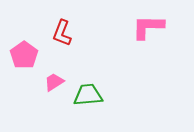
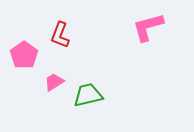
pink L-shape: rotated 16 degrees counterclockwise
red L-shape: moved 2 px left, 2 px down
green trapezoid: rotated 8 degrees counterclockwise
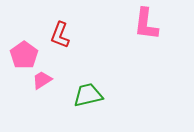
pink L-shape: moved 2 px left, 3 px up; rotated 68 degrees counterclockwise
pink trapezoid: moved 12 px left, 2 px up
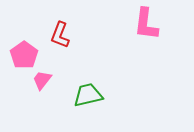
pink trapezoid: rotated 20 degrees counterclockwise
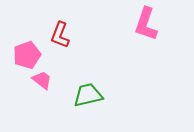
pink L-shape: rotated 12 degrees clockwise
pink pentagon: moved 3 px right; rotated 16 degrees clockwise
pink trapezoid: rotated 90 degrees clockwise
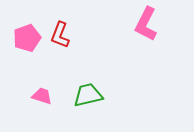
pink L-shape: rotated 8 degrees clockwise
pink pentagon: moved 17 px up
pink trapezoid: moved 16 px down; rotated 20 degrees counterclockwise
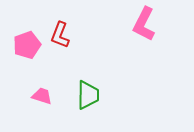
pink L-shape: moved 2 px left
pink pentagon: moved 7 px down
green trapezoid: rotated 104 degrees clockwise
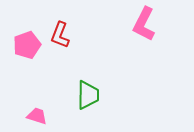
pink trapezoid: moved 5 px left, 20 px down
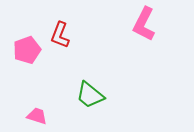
pink pentagon: moved 5 px down
green trapezoid: moved 2 px right; rotated 128 degrees clockwise
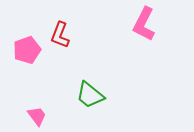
pink trapezoid: rotated 35 degrees clockwise
